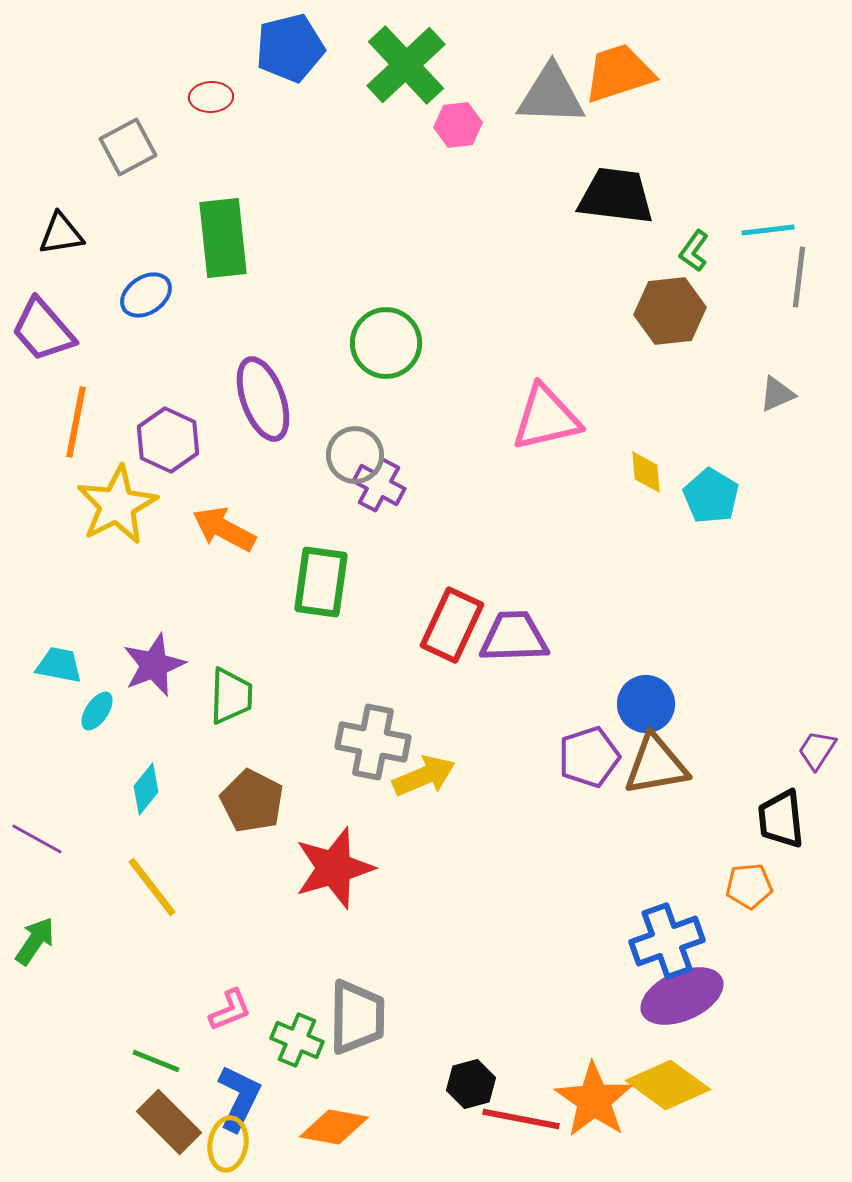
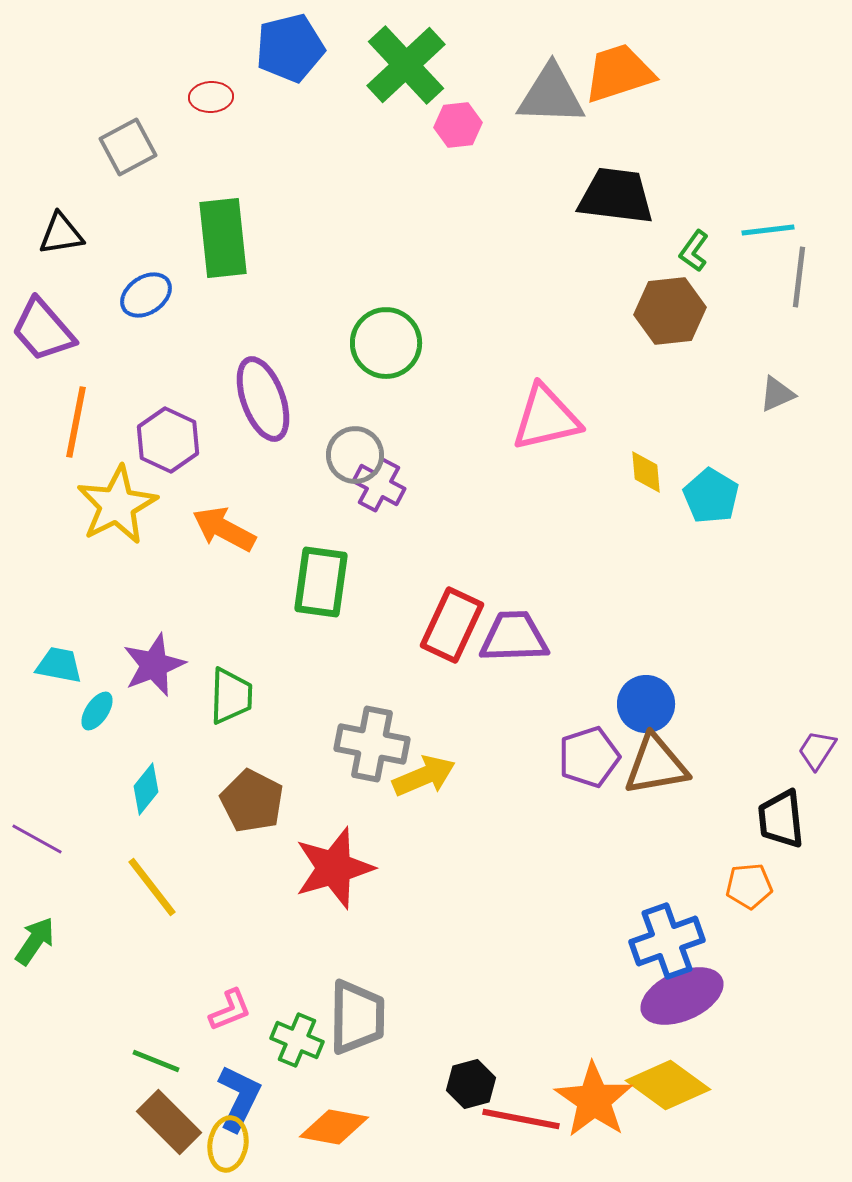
gray cross at (373, 742): moved 1 px left, 2 px down
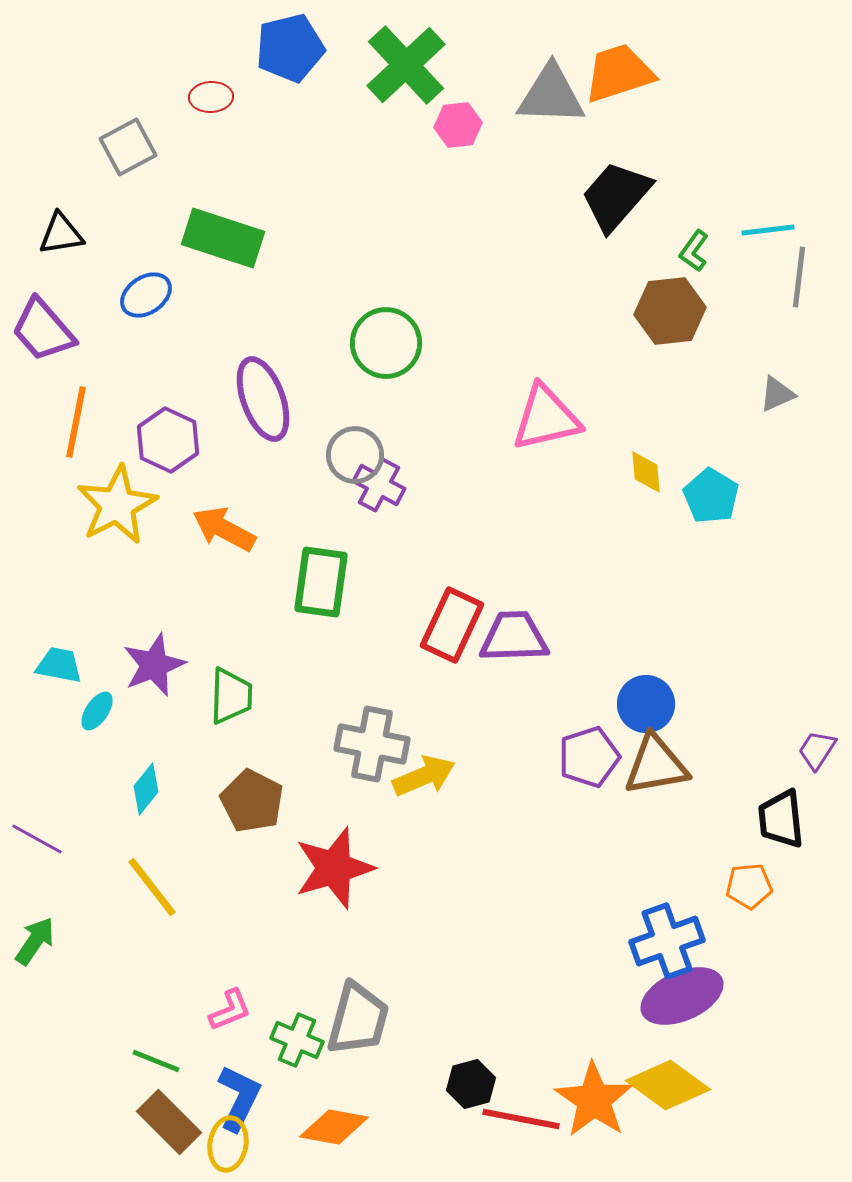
black trapezoid at (616, 196): rotated 56 degrees counterclockwise
green rectangle at (223, 238): rotated 66 degrees counterclockwise
gray trapezoid at (357, 1017): moved 1 px right, 2 px down; rotated 14 degrees clockwise
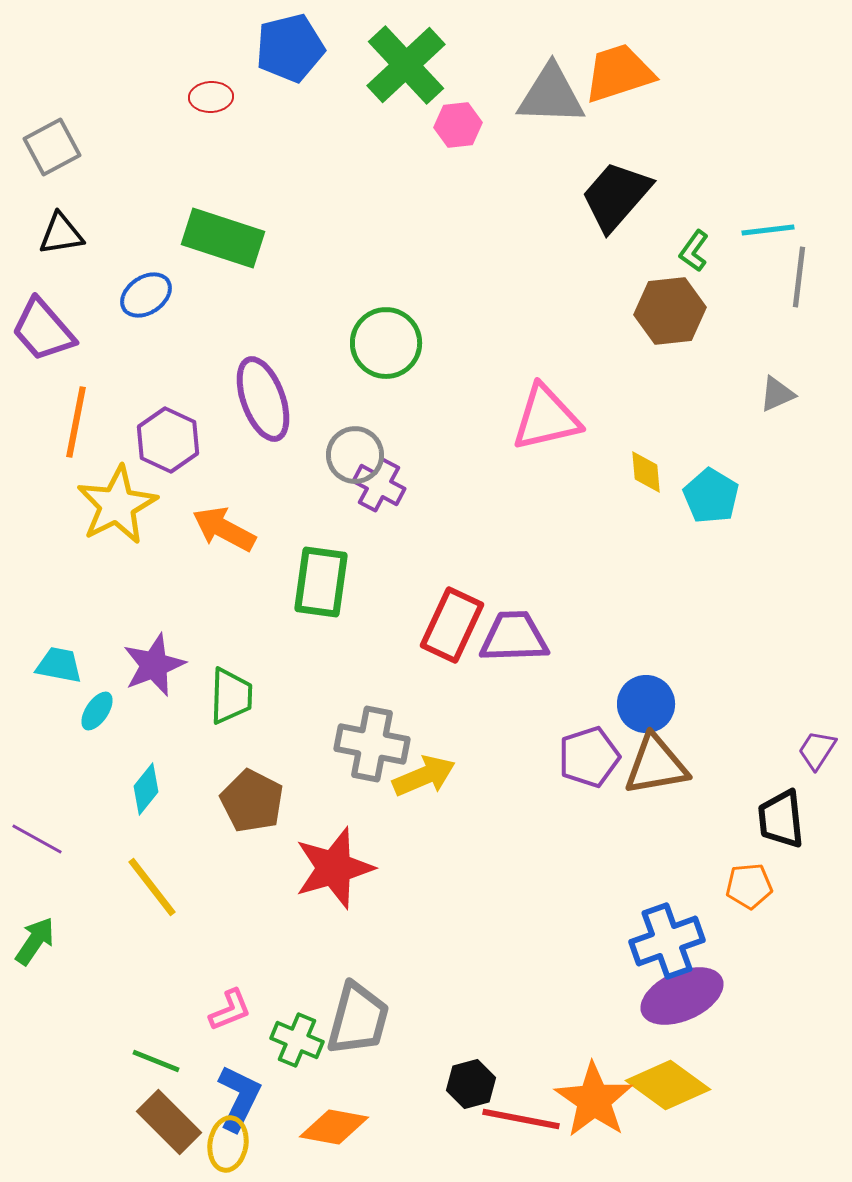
gray square at (128, 147): moved 76 px left
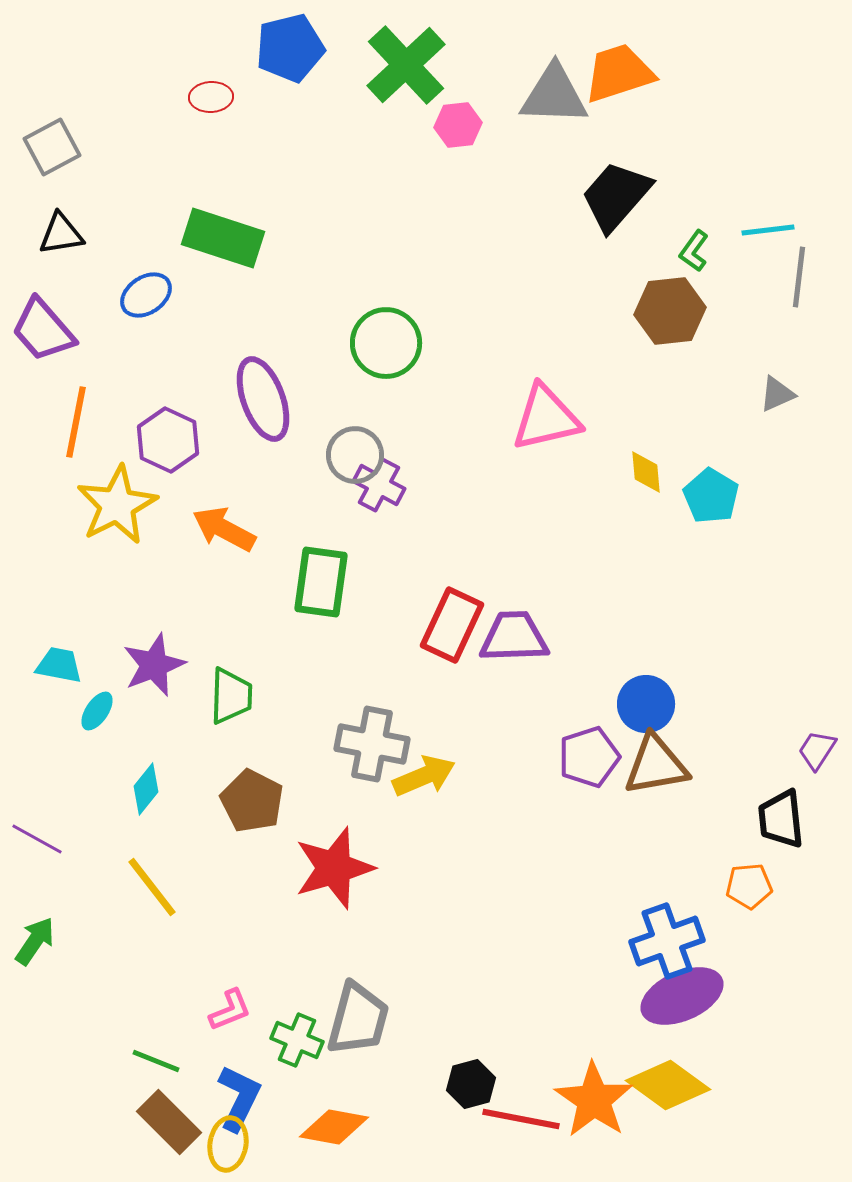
gray triangle at (551, 95): moved 3 px right
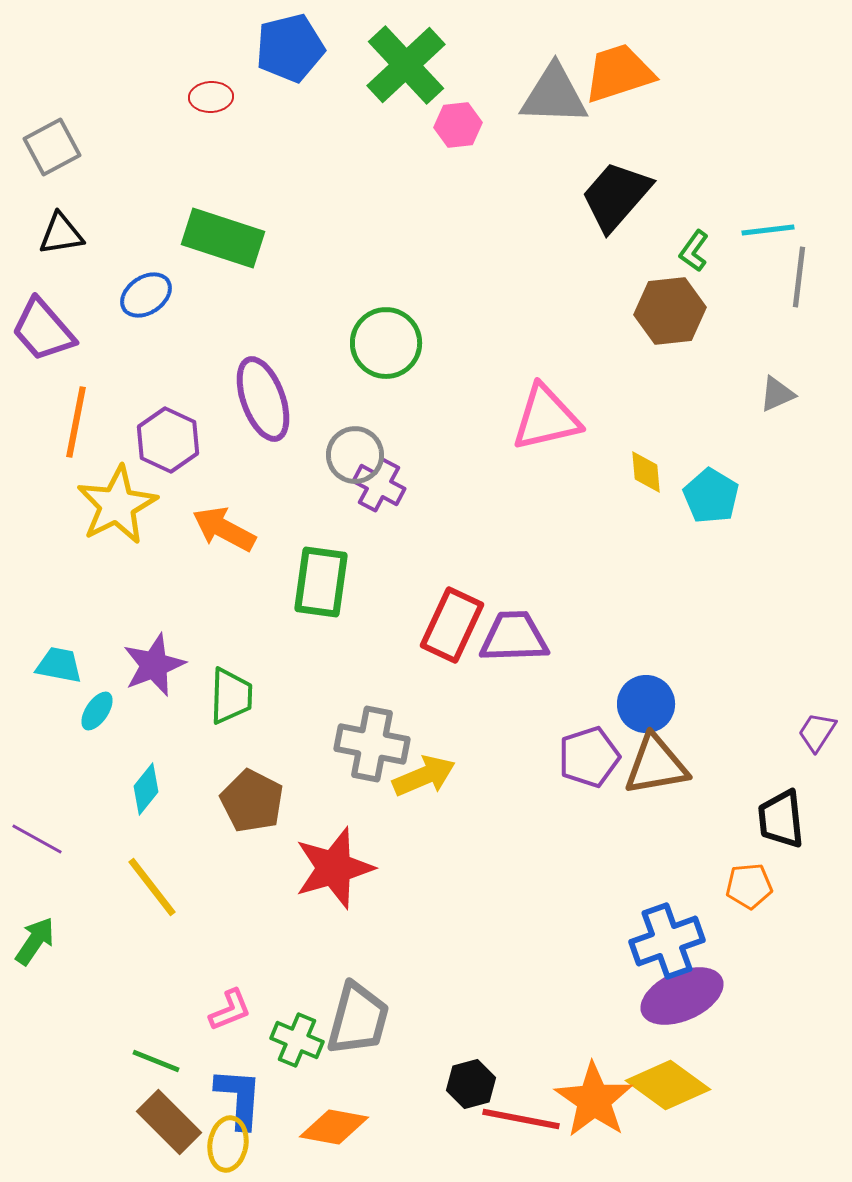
purple trapezoid at (817, 750): moved 18 px up
blue L-shape at (239, 1098): rotated 22 degrees counterclockwise
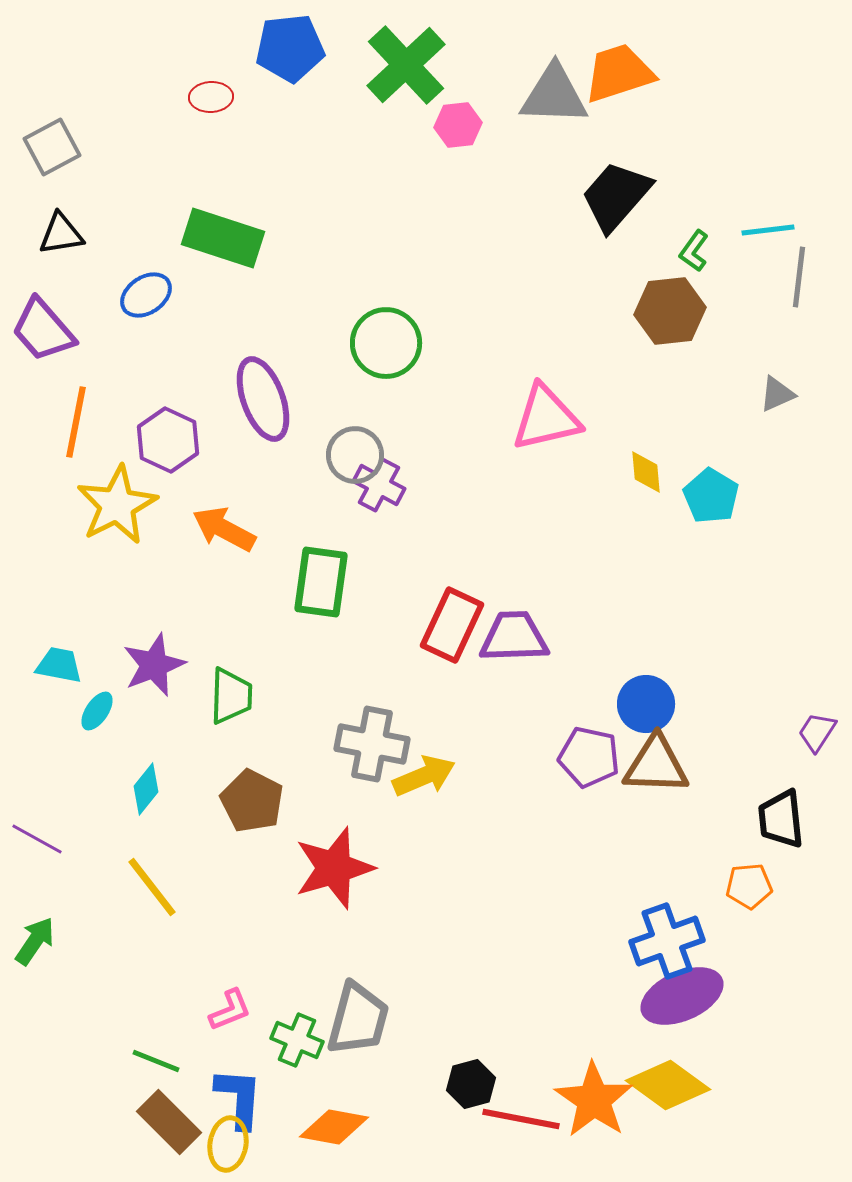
blue pentagon at (290, 48): rotated 8 degrees clockwise
purple pentagon at (589, 757): rotated 30 degrees clockwise
brown triangle at (656, 765): rotated 12 degrees clockwise
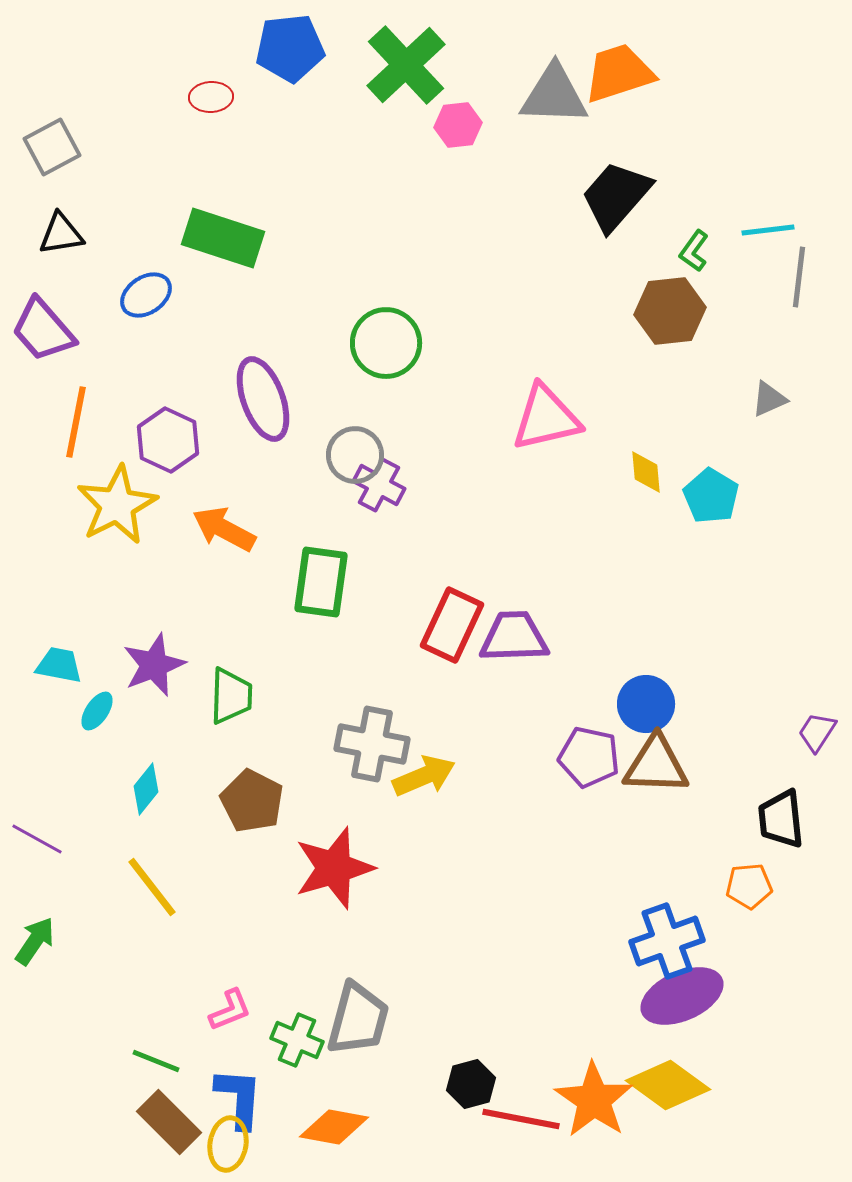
gray triangle at (777, 394): moved 8 px left, 5 px down
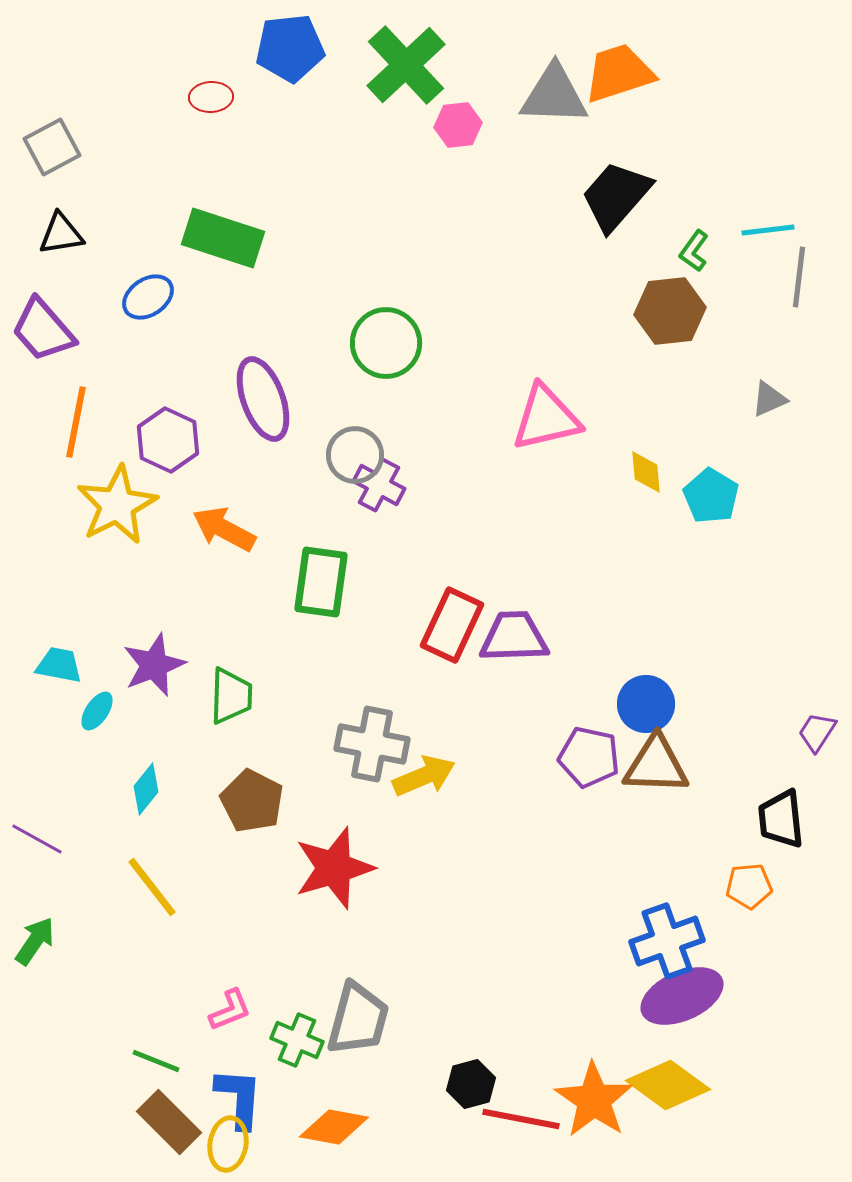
blue ellipse at (146, 295): moved 2 px right, 2 px down
